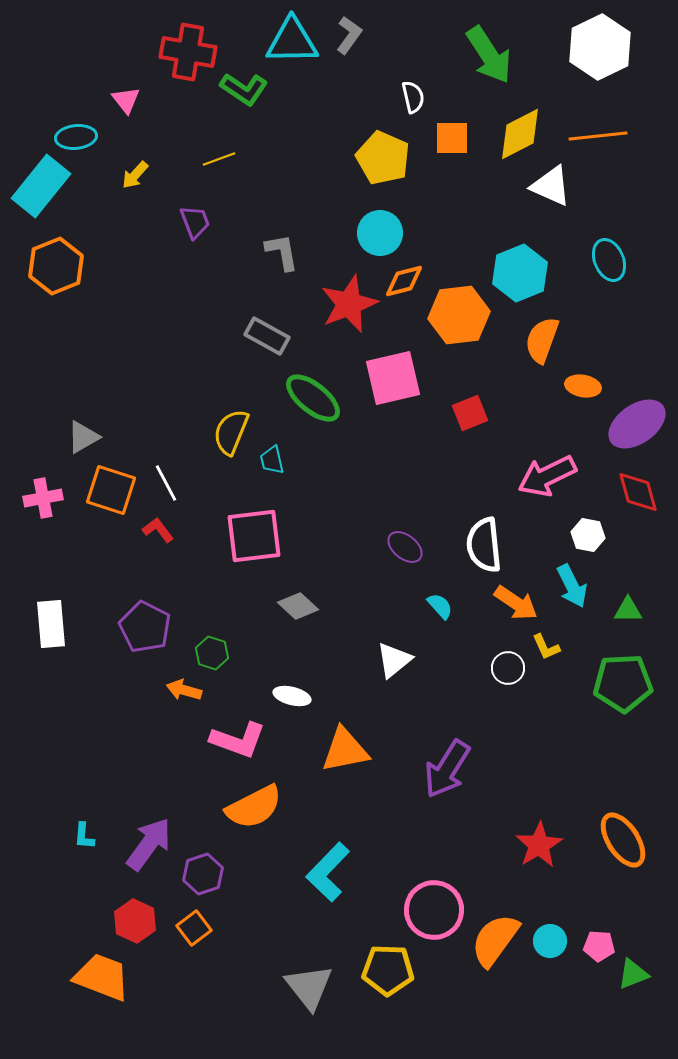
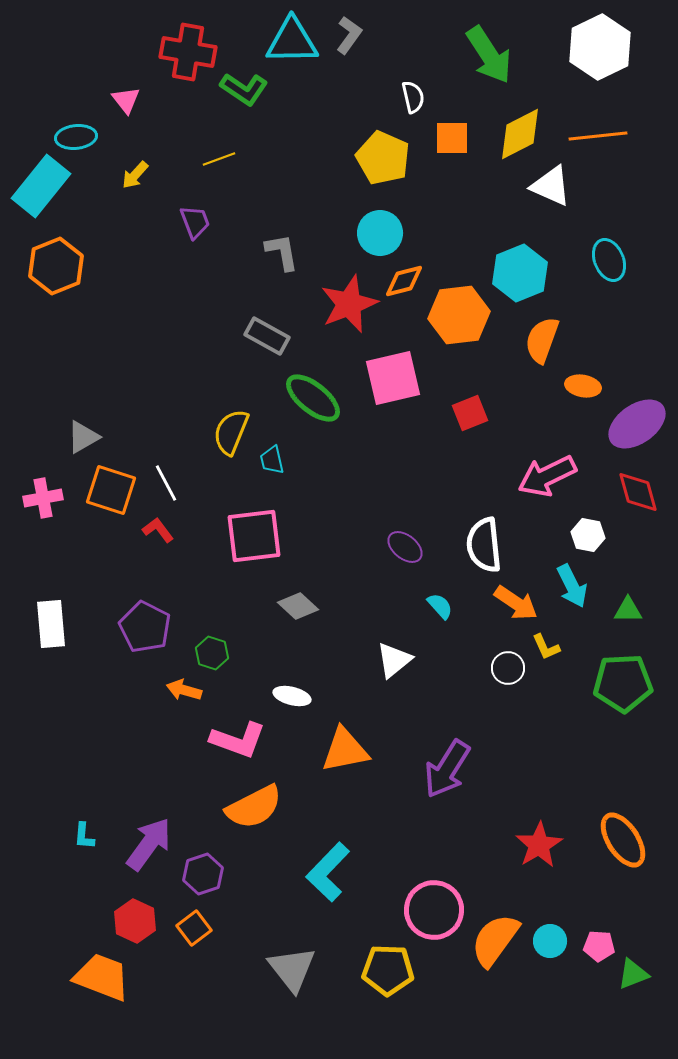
gray triangle at (309, 987): moved 17 px left, 18 px up
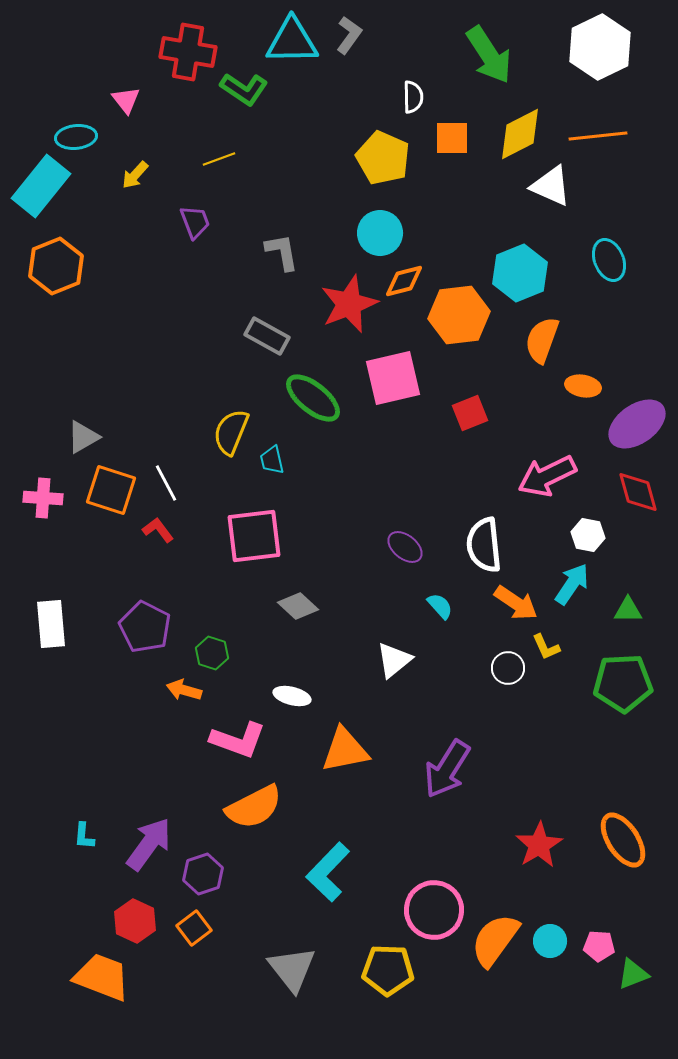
white semicircle at (413, 97): rotated 12 degrees clockwise
pink cross at (43, 498): rotated 15 degrees clockwise
cyan arrow at (572, 586): moved 2 px up; rotated 120 degrees counterclockwise
